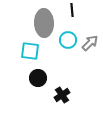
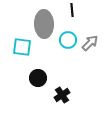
gray ellipse: moved 1 px down
cyan square: moved 8 px left, 4 px up
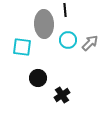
black line: moved 7 px left
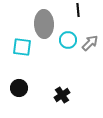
black line: moved 13 px right
black circle: moved 19 px left, 10 px down
